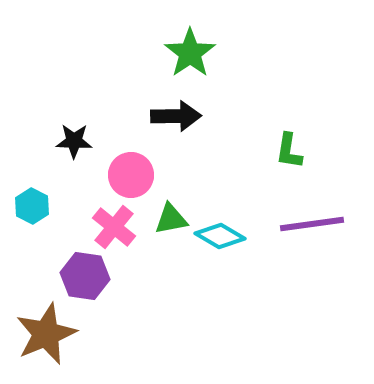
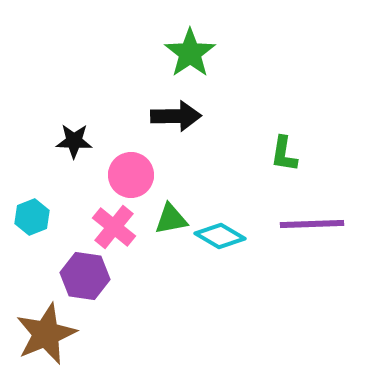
green L-shape: moved 5 px left, 3 px down
cyan hexagon: moved 11 px down; rotated 12 degrees clockwise
purple line: rotated 6 degrees clockwise
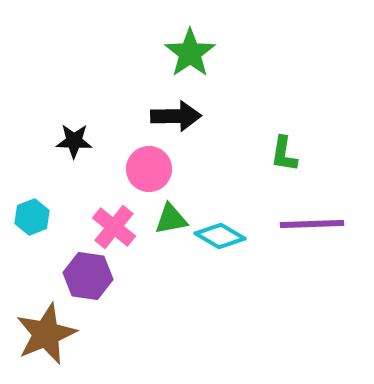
pink circle: moved 18 px right, 6 px up
purple hexagon: moved 3 px right
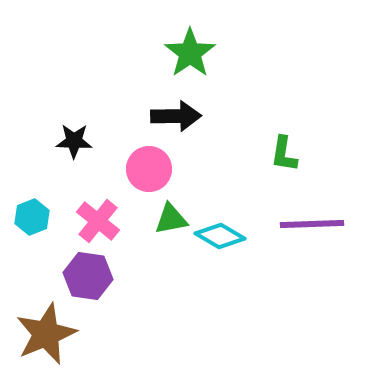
pink cross: moved 16 px left, 6 px up
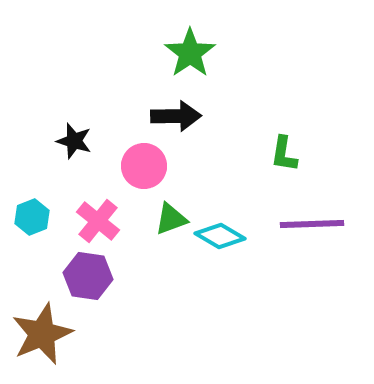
black star: rotated 15 degrees clockwise
pink circle: moved 5 px left, 3 px up
green triangle: rotated 9 degrees counterclockwise
brown star: moved 4 px left
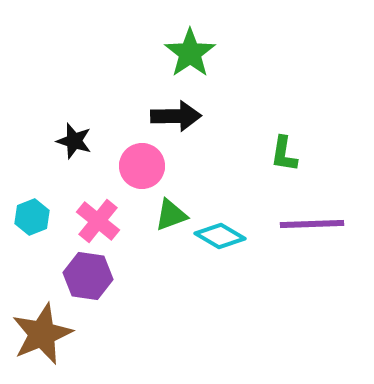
pink circle: moved 2 px left
green triangle: moved 4 px up
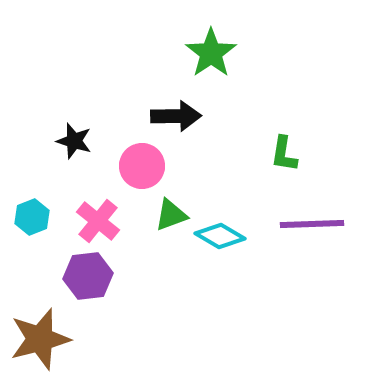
green star: moved 21 px right
purple hexagon: rotated 15 degrees counterclockwise
brown star: moved 2 px left, 5 px down; rotated 8 degrees clockwise
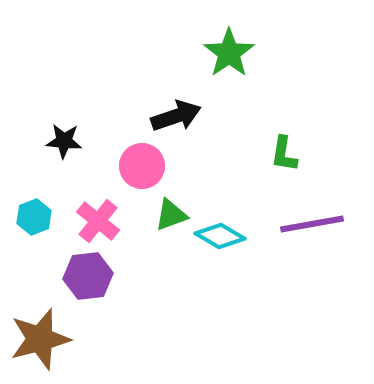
green star: moved 18 px right
black arrow: rotated 18 degrees counterclockwise
black star: moved 10 px left; rotated 12 degrees counterclockwise
cyan hexagon: moved 2 px right
purple line: rotated 8 degrees counterclockwise
